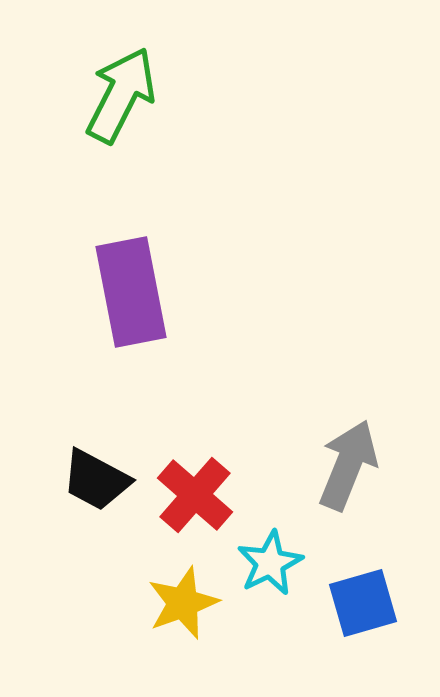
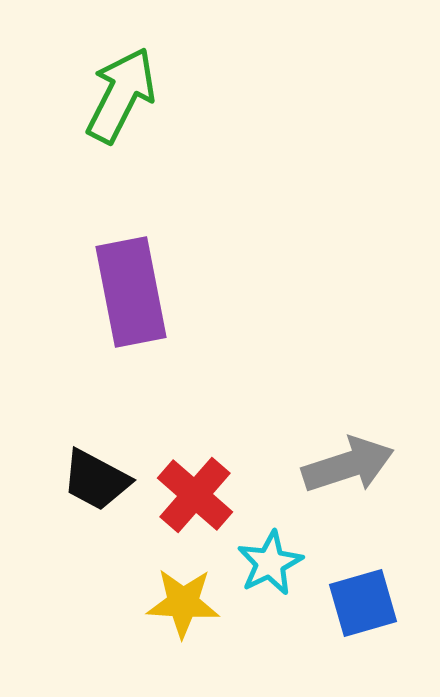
gray arrow: rotated 50 degrees clockwise
yellow star: rotated 24 degrees clockwise
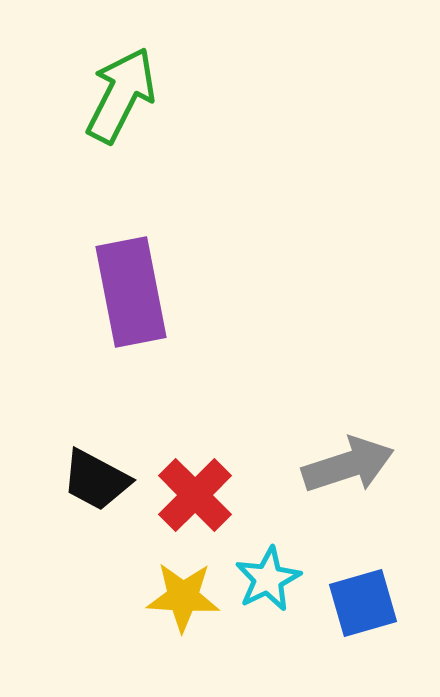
red cross: rotated 4 degrees clockwise
cyan star: moved 2 px left, 16 px down
yellow star: moved 6 px up
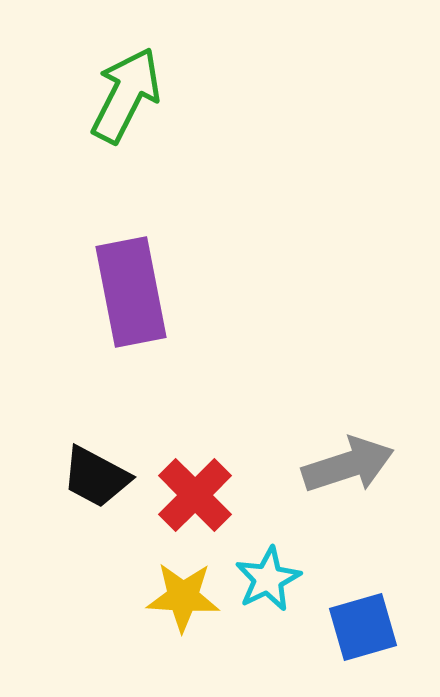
green arrow: moved 5 px right
black trapezoid: moved 3 px up
blue square: moved 24 px down
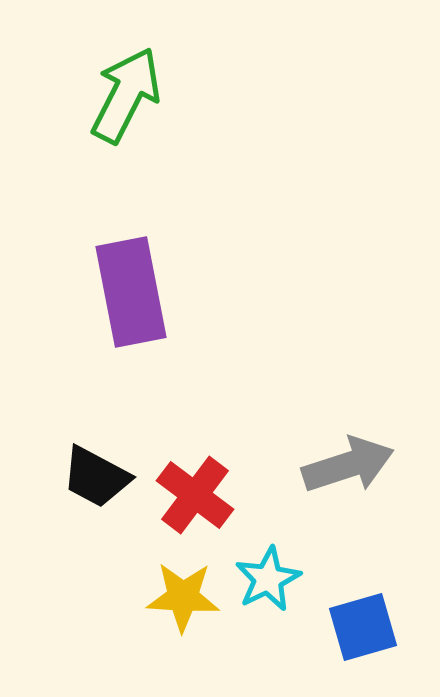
red cross: rotated 8 degrees counterclockwise
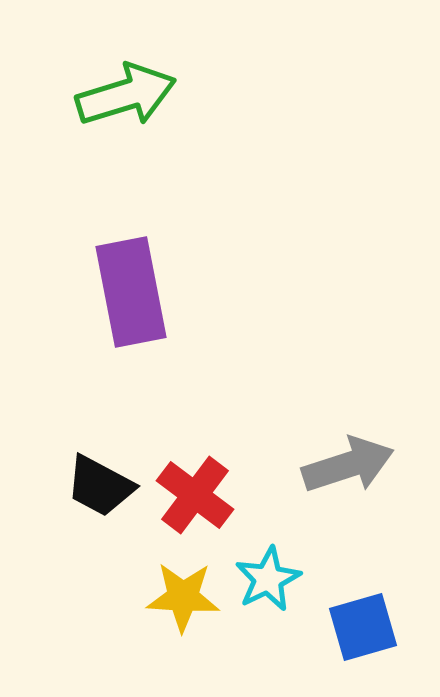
green arrow: rotated 46 degrees clockwise
black trapezoid: moved 4 px right, 9 px down
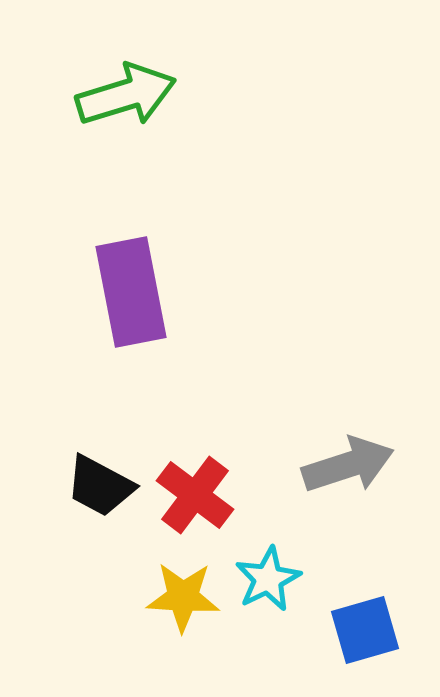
blue square: moved 2 px right, 3 px down
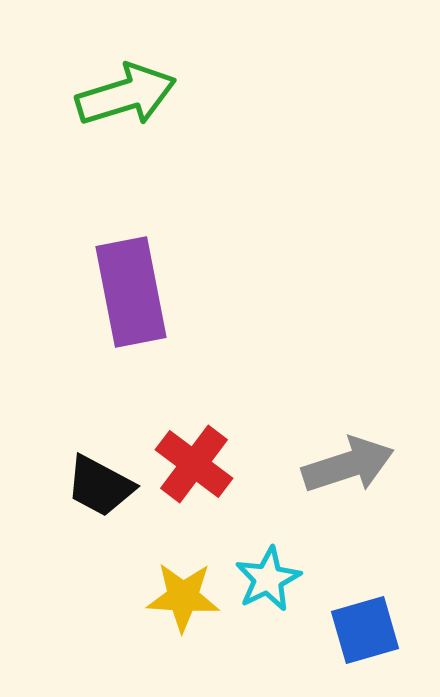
red cross: moved 1 px left, 31 px up
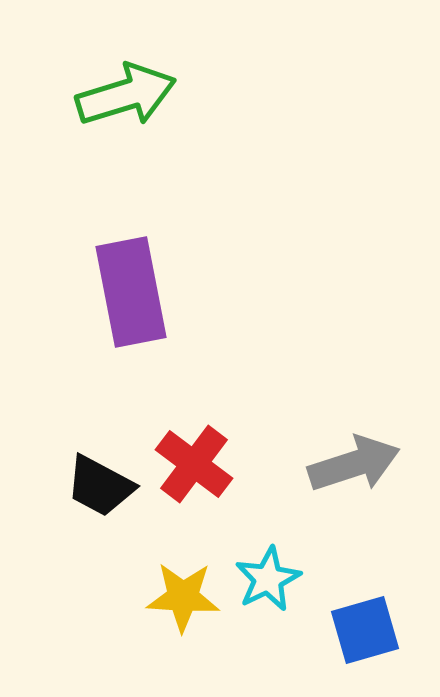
gray arrow: moved 6 px right, 1 px up
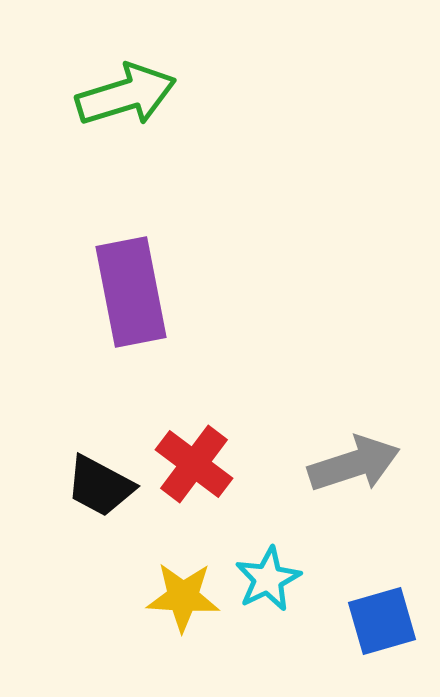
blue square: moved 17 px right, 9 px up
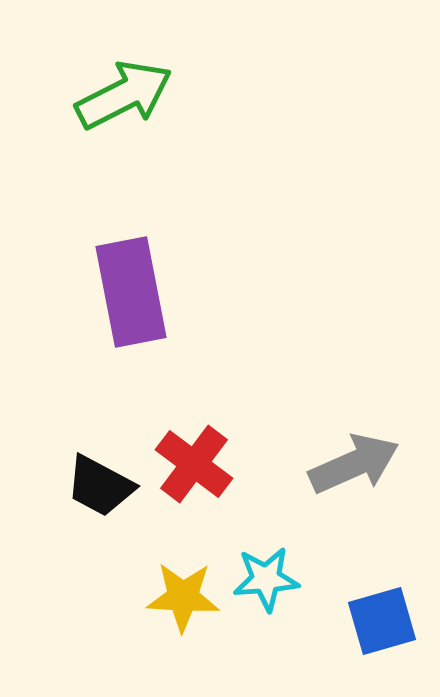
green arrow: moved 2 px left; rotated 10 degrees counterclockwise
gray arrow: rotated 6 degrees counterclockwise
cyan star: moved 2 px left; rotated 22 degrees clockwise
